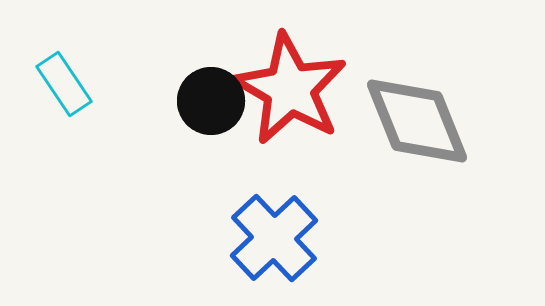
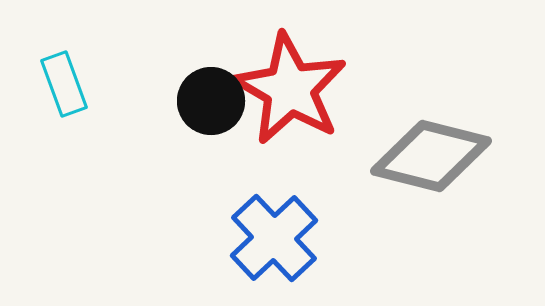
cyan rectangle: rotated 14 degrees clockwise
gray diamond: moved 14 px right, 35 px down; rotated 54 degrees counterclockwise
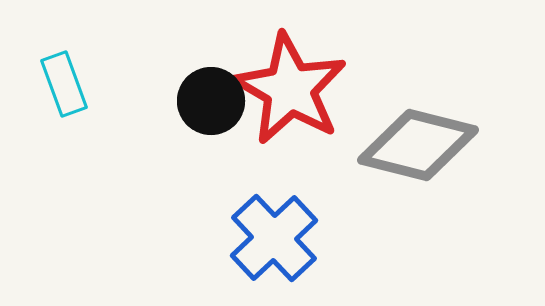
gray diamond: moved 13 px left, 11 px up
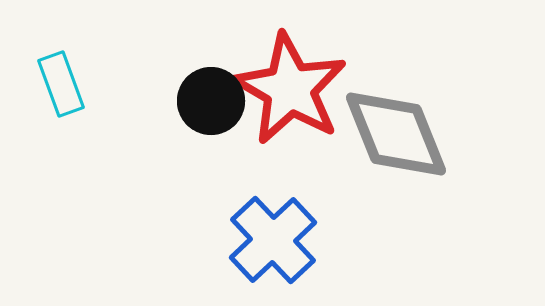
cyan rectangle: moved 3 px left
gray diamond: moved 22 px left, 11 px up; rotated 54 degrees clockwise
blue cross: moved 1 px left, 2 px down
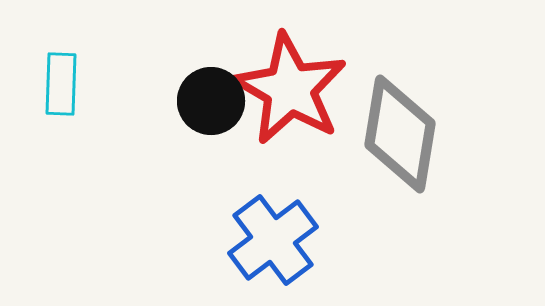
cyan rectangle: rotated 22 degrees clockwise
gray diamond: moved 4 px right; rotated 31 degrees clockwise
blue cross: rotated 6 degrees clockwise
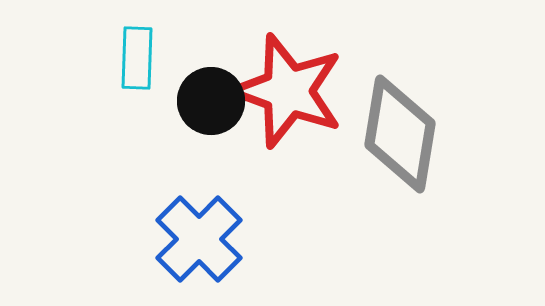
cyan rectangle: moved 76 px right, 26 px up
red star: moved 2 px left, 2 px down; rotated 10 degrees counterclockwise
blue cross: moved 74 px left, 1 px up; rotated 8 degrees counterclockwise
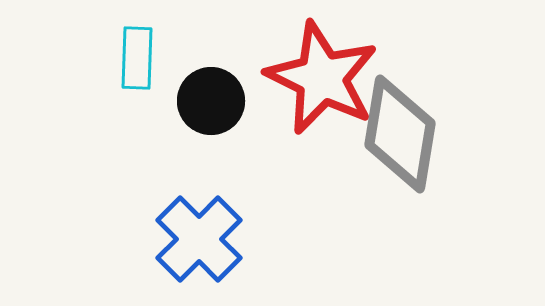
red star: moved 34 px right, 13 px up; rotated 6 degrees clockwise
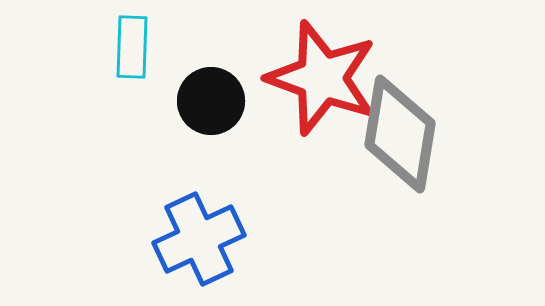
cyan rectangle: moved 5 px left, 11 px up
red star: rotated 6 degrees counterclockwise
blue cross: rotated 20 degrees clockwise
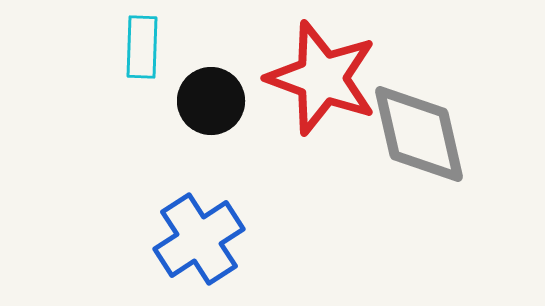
cyan rectangle: moved 10 px right
gray diamond: moved 19 px right; rotated 22 degrees counterclockwise
blue cross: rotated 8 degrees counterclockwise
